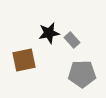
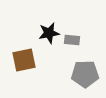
gray rectangle: rotated 42 degrees counterclockwise
gray pentagon: moved 3 px right
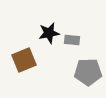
brown square: rotated 10 degrees counterclockwise
gray pentagon: moved 3 px right, 2 px up
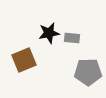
gray rectangle: moved 2 px up
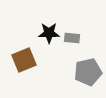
black star: rotated 10 degrees clockwise
gray pentagon: rotated 12 degrees counterclockwise
